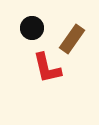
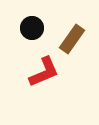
red L-shape: moved 3 px left, 4 px down; rotated 100 degrees counterclockwise
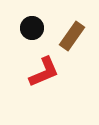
brown rectangle: moved 3 px up
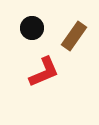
brown rectangle: moved 2 px right
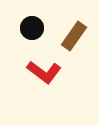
red L-shape: rotated 60 degrees clockwise
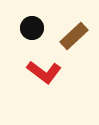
brown rectangle: rotated 12 degrees clockwise
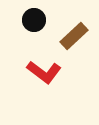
black circle: moved 2 px right, 8 px up
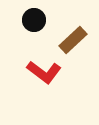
brown rectangle: moved 1 px left, 4 px down
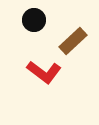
brown rectangle: moved 1 px down
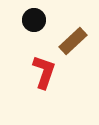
red L-shape: rotated 108 degrees counterclockwise
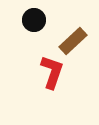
red L-shape: moved 8 px right
